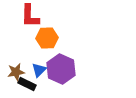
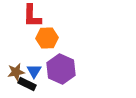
red L-shape: moved 2 px right
blue triangle: moved 5 px left, 1 px down; rotated 14 degrees counterclockwise
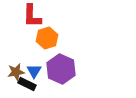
orange hexagon: rotated 15 degrees counterclockwise
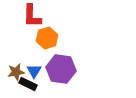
purple hexagon: rotated 16 degrees counterclockwise
black rectangle: moved 1 px right
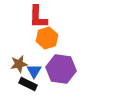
red L-shape: moved 6 px right, 1 px down
brown star: moved 3 px right, 8 px up
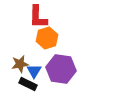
brown star: moved 1 px right
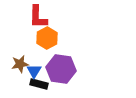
orange hexagon: rotated 10 degrees counterclockwise
black rectangle: moved 11 px right; rotated 12 degrees counterclockwise
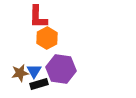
brown star: moved 9 px down
black rectangle: rotated 30 degrees counterclockwise
